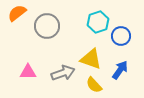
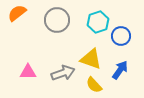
gray circle: moved 10 px right, 6 px up
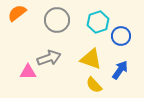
gray arrow: moved 14 px left, 15 px up
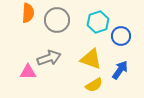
orange semicircle: moved 11 px right; rotated 132 degrees clockwise
yellow semicircle: rotated 78 degrees counterclockwise
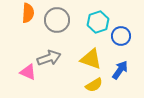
pink triangle: rotated 24 degrees clockwise
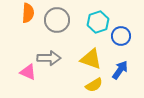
gray arrow: rotated 20 degrees clockwise
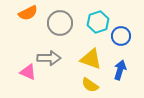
orange semicircle: rotated 60 degrees clockwise
gray circle: moved 3 px right, 3 px down
blue arrow: rotated 18 degrees counterclockwise
yellow semicircle: moved 4 px left; rotated 66 degrees clockwise
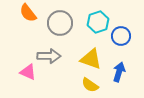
orange semicircle: rotated 78 degrees clockwise
gray arrow: moved 2 px up
blue arrow: moved 1 px left, 2 px down
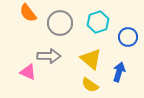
blue circle: moved 7 px right, 1 px down
yellow triangle: rotated 20 degrees clockwise
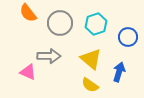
cyan hexagon: moved 2 px left, 2 px down
